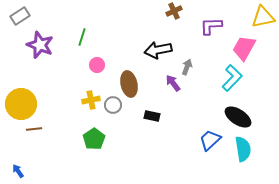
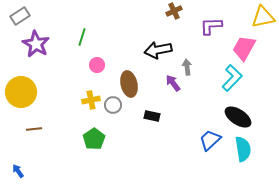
purple star: moved 4 px left, 1 px up; rotated 8 degrees clockwise
gray arrow: rotated 28 degrees counterclockwise
yellow circle: moved 12 px up
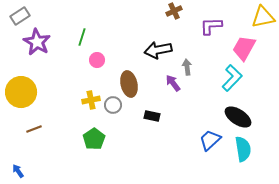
purple star: moved 1 px right, 2 px up
pink circle: moved 5 px up
brown line: rotated 14 degrees counterclockwise
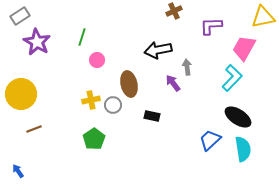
yellow circle: moved 2 px down
